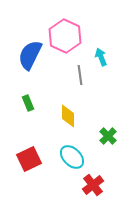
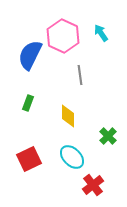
pink hexagon: moved 2 px left
cyan arrow: moved 24 px up; rotated 12 degrees counterclockwise
green rectangle: rotated 42 degrees clockwise
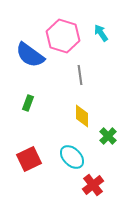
pink hexagon: rotated 8 degrees counterclockwise
blue semicircle: rotated 80 degrees counterclockwise
yellow diamond: moved 14 px right
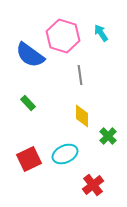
green rectangle: rotated 63 degrees counterclockwise
cyan ellipse: moved 7 px left, 3 px up; rotated 70 degrees counterclockwise
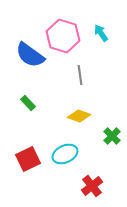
yellow diamond: moved 3 px left; rotated 70 degrees counterclockwise
green cross: moved 4 px right
red square: moved 1 px left
red cross: moved 1 px left, 1 px down
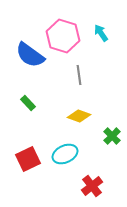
gray line: moved 1 px left
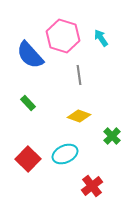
cyan arrow: moved 5 px down
blue semicircle: rotated 12 degrees clockwise
red square: rotated 20 degrees counterclockwise
